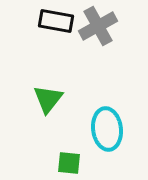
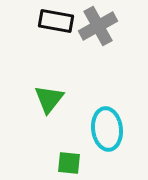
green triangle: moved 1 px right
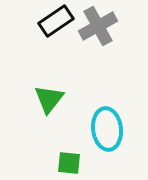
black rectangle: rotated 44 degrees counterclockwise
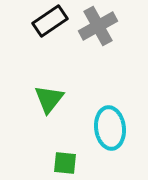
black rectangle: moved 6 px left
cyan ellipse: moved 3 px right, 1 px up
green square: moved 4 px left
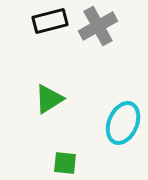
black rectangle: rotated 20 degrees clockwise
green triangle: rotated 20 degrees clockwise
cyan ellipse: moved 13 px right, 5 px up; rotated 30 degrees clockwise
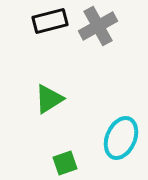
cyan ellipse: moved 2 px left, 15 px down
green square: rotated 25 degrees counterclockwise
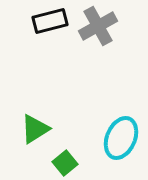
green triangle: moved 14 px left, 30 px down
green square: rotated 20 degrees counterclockwise
